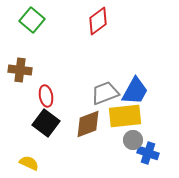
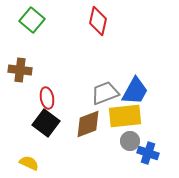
red diamond: rotated 40 degrees counterclockwise
red ellipse: moved 1 px right, 2 px down
gray circle: moved 3 px left, 1 px down
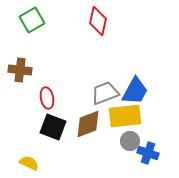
green square: rotated 20 degrees clockwise
black square: moved 7 px right, 4 px down; rotated 16 degrees counterclockwise
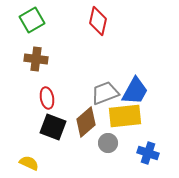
brown cross: moved 16 px right, 11 px up
brown diamond: moved 2 px left, 2 px up; rotated 20 degrees counterclockwise
gray circle: moved 22 px left, 2 px down
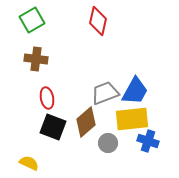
yellow rectangle: moved 7 px right, 3 px down
blue cross: moved 12 px up
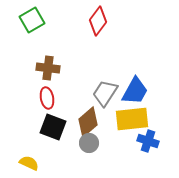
red diamond: rotated 24 degrees clockwise
brown cross: moved 12 px right, 9 px down
gray trapezoid: rotated 36 degrees counterclockwise
brown diamond: moved 2 px right
gray circle: moved 19 px left
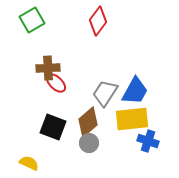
brown cross: rotated 10 degrees counterclockwise
red ellipse: moved 9 px right, 15 px up; rotated 35 degrees counterclockwise
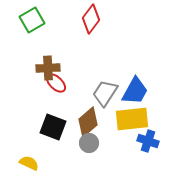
red diamond: moved 7 px left, 2 px up
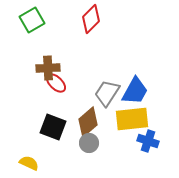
red diamond: rotated 8 degrees clockwise
gray trapezoid: moved 2 px right
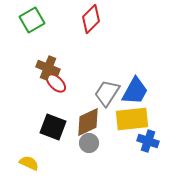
brown cross: rotated 25 degrees clockwise
brown diamond: rotated 16 degrees clockwise
